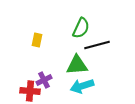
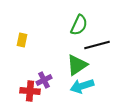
green semicircle: moved 2 px left, 3 px up
yellow rectangle: moved 15 px left
green triangle: rotated 30 degrees counterclockwise
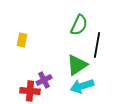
black line: rotated 65 degrees counterclockwise
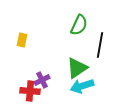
black line: moved 3 px right
green triangle: moved 3 px down
purple cross: moved 2 px left
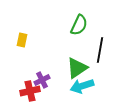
black line: moved 5 px down
red cross: rotated 18 degrees counterclockwise
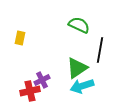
green semicircle: rotated 90 degrees counterclockwise
yellow rectangle: moved 2 px left, 2 px up
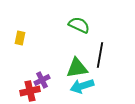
black line: moved 5 px down
green triangle: rotated 25 degrees clockwise
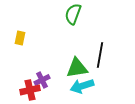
green semicircle: moved 6 px left, 11 px up; rotated 95 degrees counterclockwise
red cross: moved 1 px up
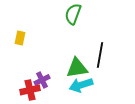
cyan arrow: moved 1 px left, 1 px up
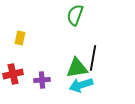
green semicircle: moved 2 px right, 1 px down
black line: moved 7 px left, 3 px down
purple cross: rotated 21 degrees clockwise
red cross: moved 17 px left, 16 px up
